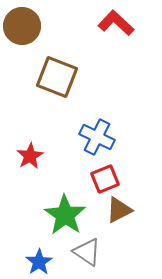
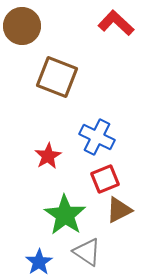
red star: moved 18 px right
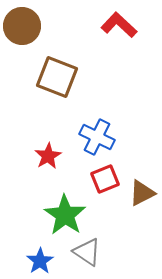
red L-shape: moved 3 px right, 2 px down
brown triangle: moved 23 px right, 17 px up
blue star: moved 1 px right, 1 px up
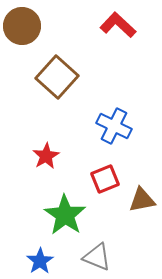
red L-shape: moved 1 px left
brown square: rotated 21 degrees clockwise
blue cross: moved 17 px right, 11 px up
red star: moved 2 px left
brown triangle: moved 7 px down; rotated 16 degrees clockwise
gray triangle: moved 10 px right, 5 px down; rotated 12 degrees counterclockwise
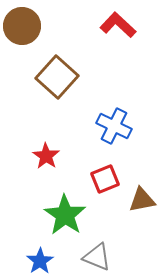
red star: rotated 8 degrees counterclockwise
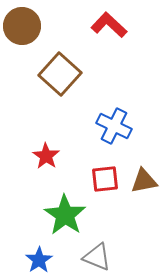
red L-shape: moved 9 px left
brown square: moved 3 px right, 3 px up
red square: rotated 16 degrees clockwise
brown triangle: moved 2 px right, 19 px up
blue star: moved 1 px left, 1 px up
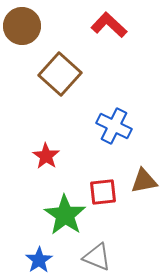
red square: moved 2 px left, 13 px down
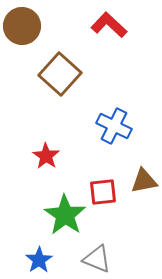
gray triangle: moved 2 px down
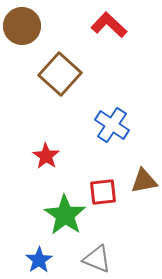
blue cross: moved 2 px left, 1 px up; rotated 8 degrees clockwise
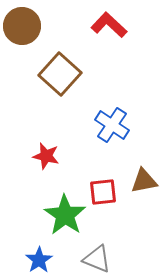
red star: rotated 20 degrees counterclockwise
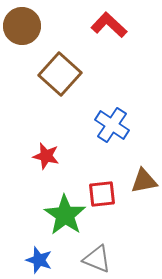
red square: moved 1 px left, 2 px down
blue star: rotated 20 degrees counterclockwise
